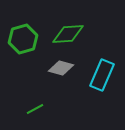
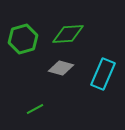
cyan rectangle: moved 1 px right, 1 px up
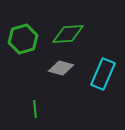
green line: rotated 66 degrees counterclockwise
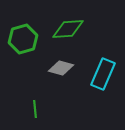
green diamond: moved 5 px up
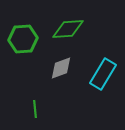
green hexagon: rotated 12 degrees clockwise
gray diamond: rotated 35 degrees counterclockwise
cyan rectangle: rotated 8 degrees clockwise
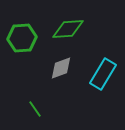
green hexagon: moved 1 px left, 1 px up
green line: rotated 30 degrees counterclockwise
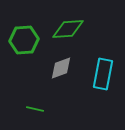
green hexagon: moved 2 px right, 2 px down
cyan rectangle: rotated 20 degrees counterclockwise
green line: rotated 42 degrees counterclockwise
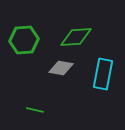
green diamond: moved 8 px right, 8 px down
gray diamond: rotated 30 degrees clockwise
green line: moved 1 px down
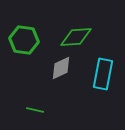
green hexagon: rotated 12 degrees clockwise
gray diamond: rotated 35 degrees counterclockwise
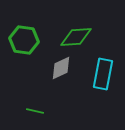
green line: moved 1 px down
